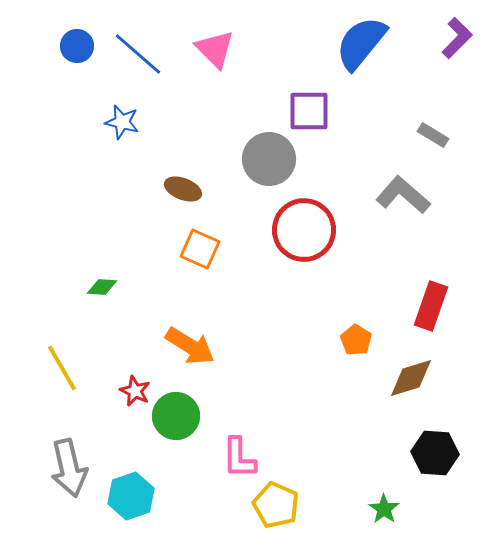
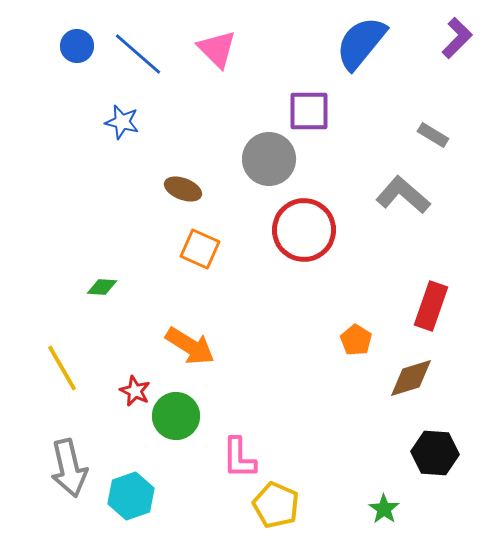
pink triangle: moved 2 px right
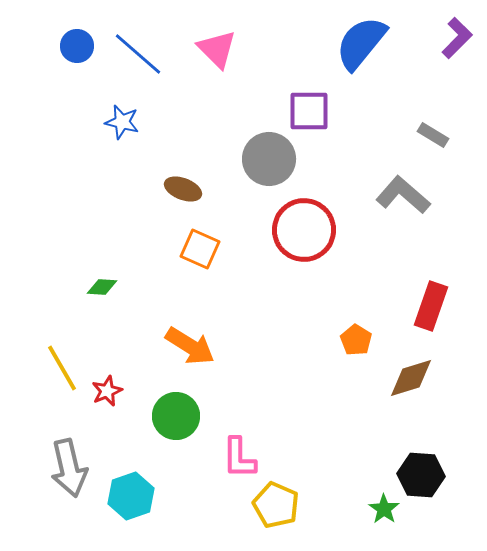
red star: moved 28 px left; rotated 24 degrees clockwise
black hexagon: moved 14 px left, 22 px down
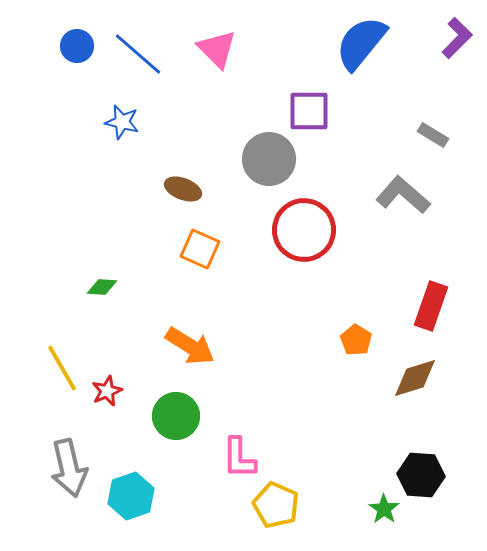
brown diamond: moved 4 px right
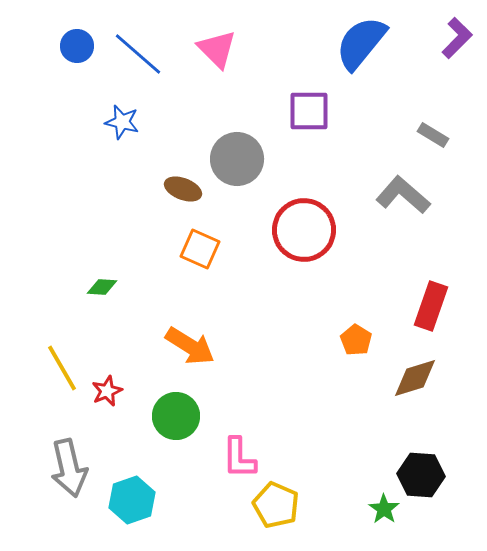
gray circle: moved 32 px left
cyan hexagon: moved 1 px right, 4 px down
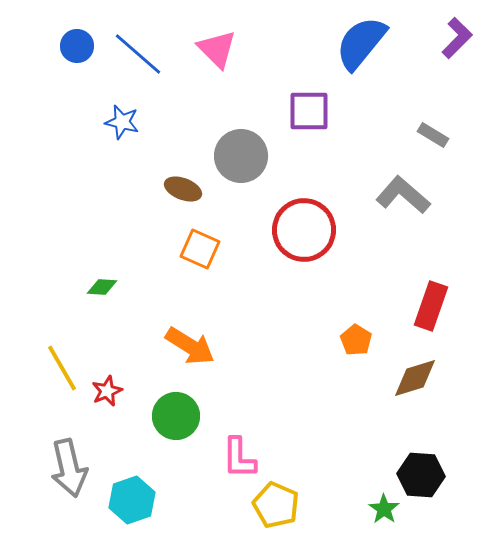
gray circle: moved 4 px right, 3 px up
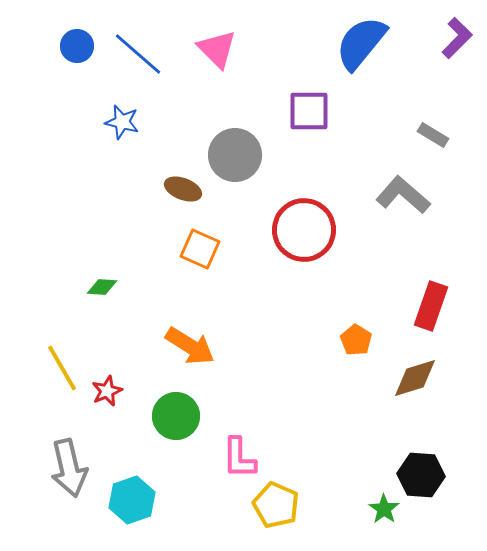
gray circle: moved 6 px left, 1 px up
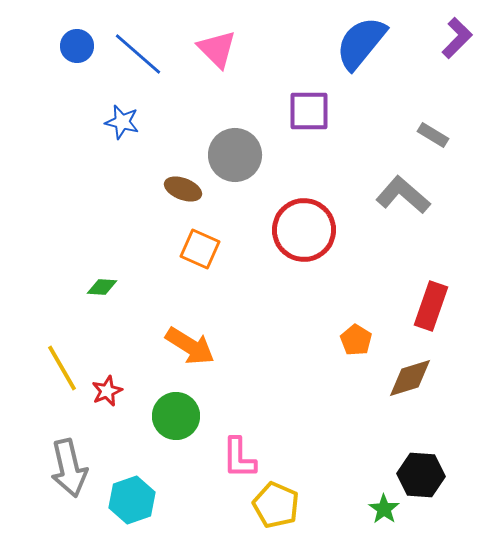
brown diamond: moved 5 px left
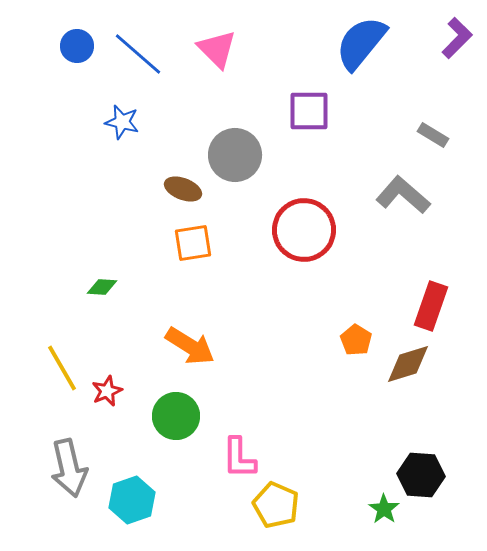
orange square: moved 7 px left, 6 px up; rotated 33 degrees counterclockwise
brown diamond: moved 2 px left, 14 px up
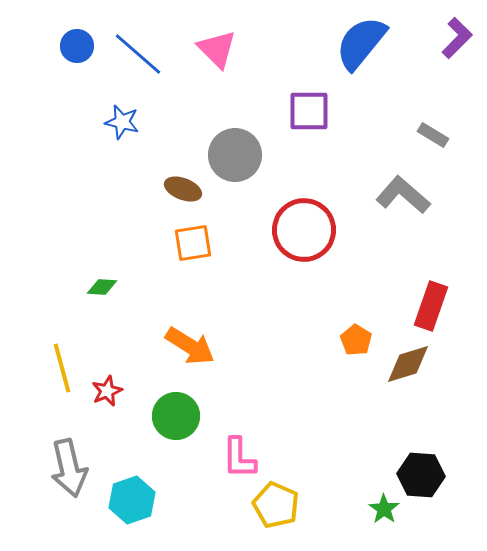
yellow line: rotated 15 degrees clockwise
